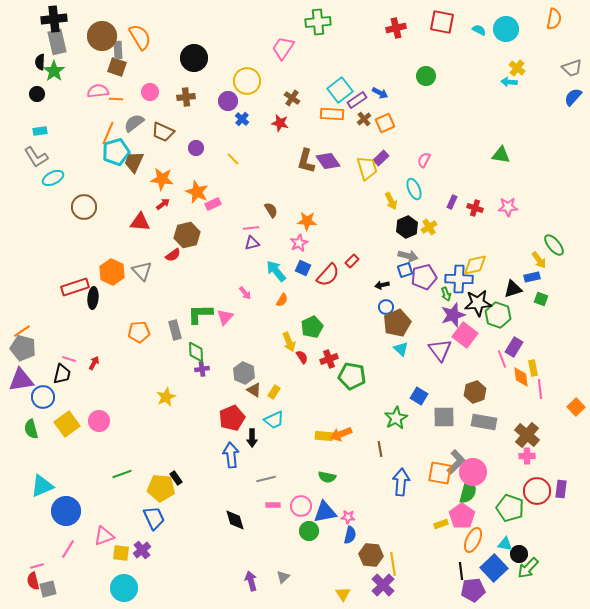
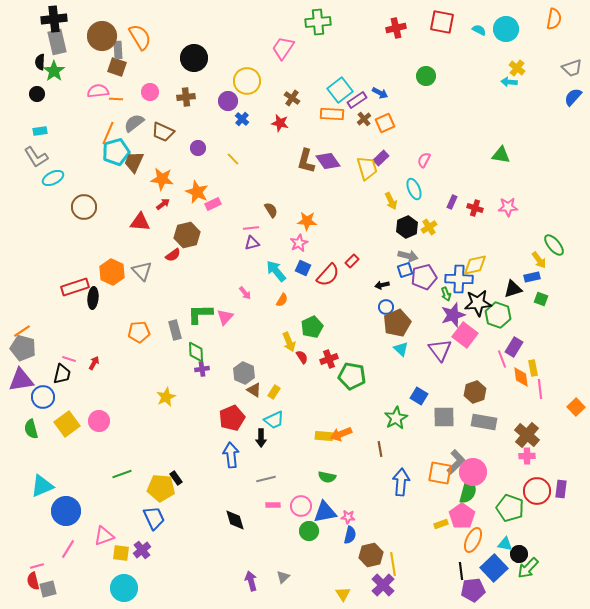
purple circle at (196, 148): moved 2 px right
black arrow at (252, 438): moved 9 px right
brown hexagon at (371, 555): rotated 20 degrees counterclockwise
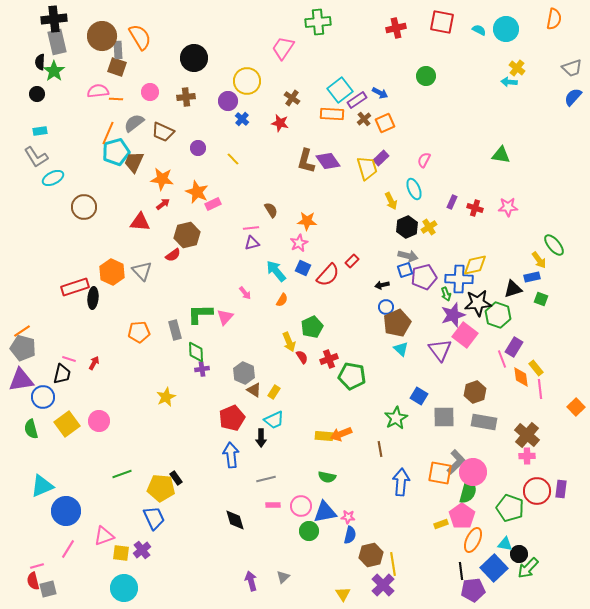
yellow rectangle at (533, 368): moved 3 px right; rotated 28 degrees counterclockwise
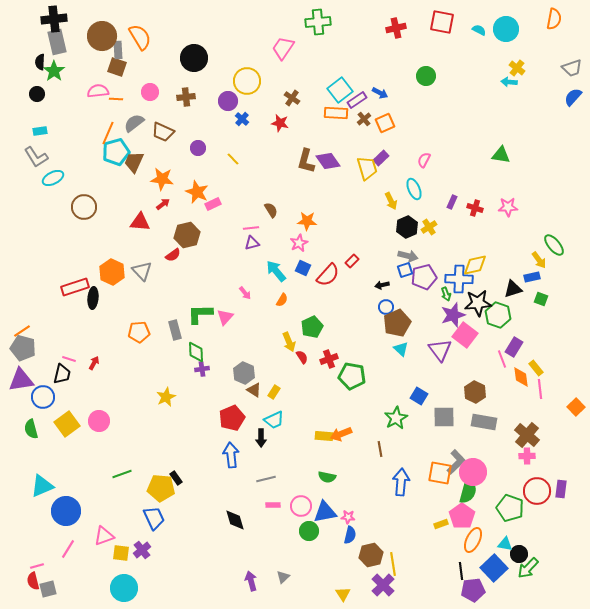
orange rectangle at (332, 114): moved 4 px right, 1 px up
brown hexagon at (475, 392): rotated 15 degrees counterclockwise
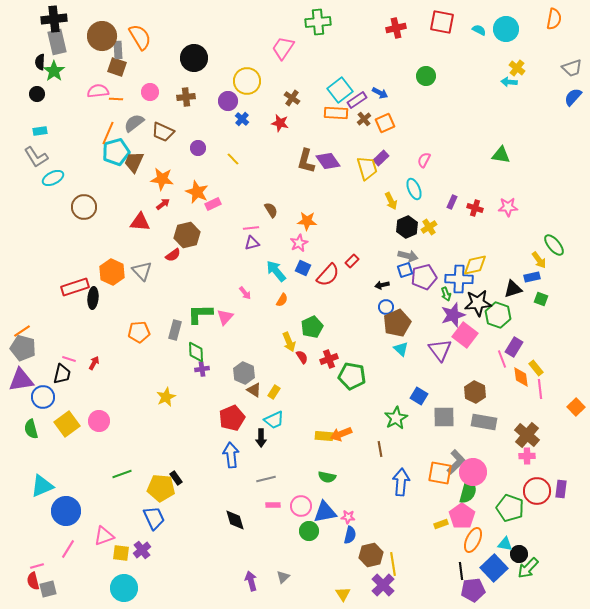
gray rectangle at (175, 330): rotated 30 degrees clockwise
